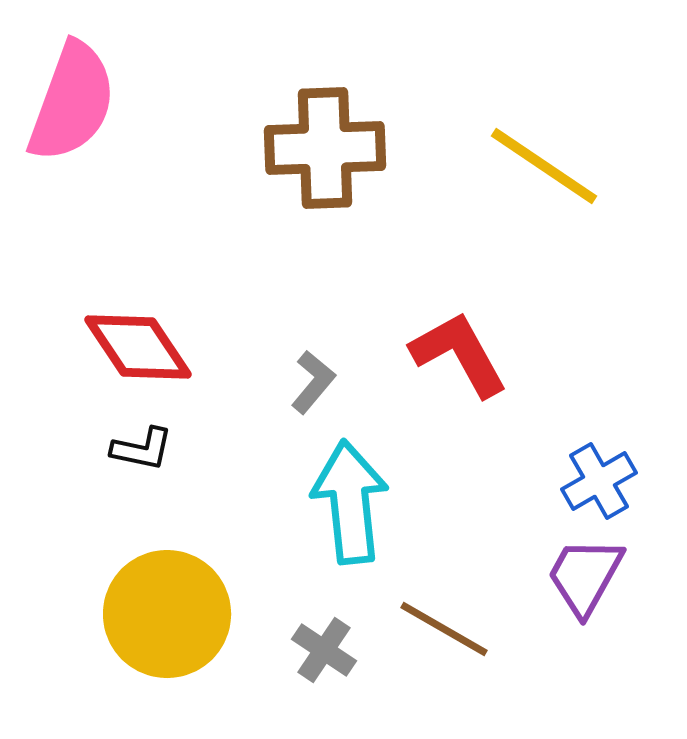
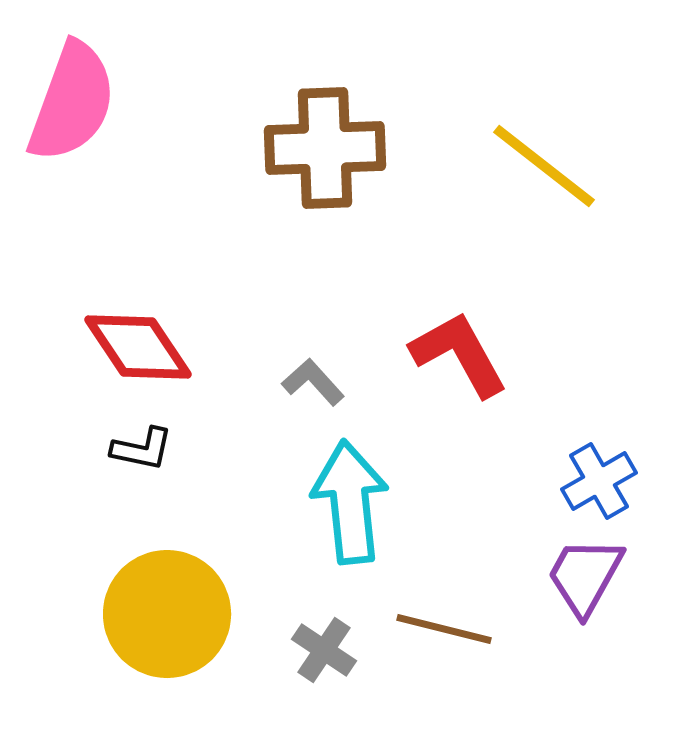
yellow line: rotated 4 degrees clockwise
gray L-shape: rotated 82 degrees counterclockwise
brown line: rotated 16 degrees counterclockwise
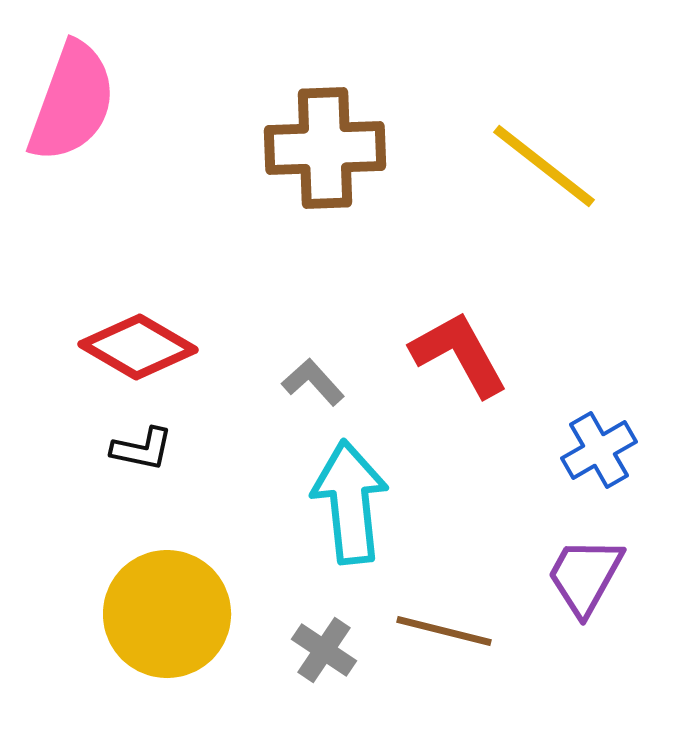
red diamond: rotated 26 degrees counterclockwise
blue cross: moved 31 px up
brown line: moved 2 px down
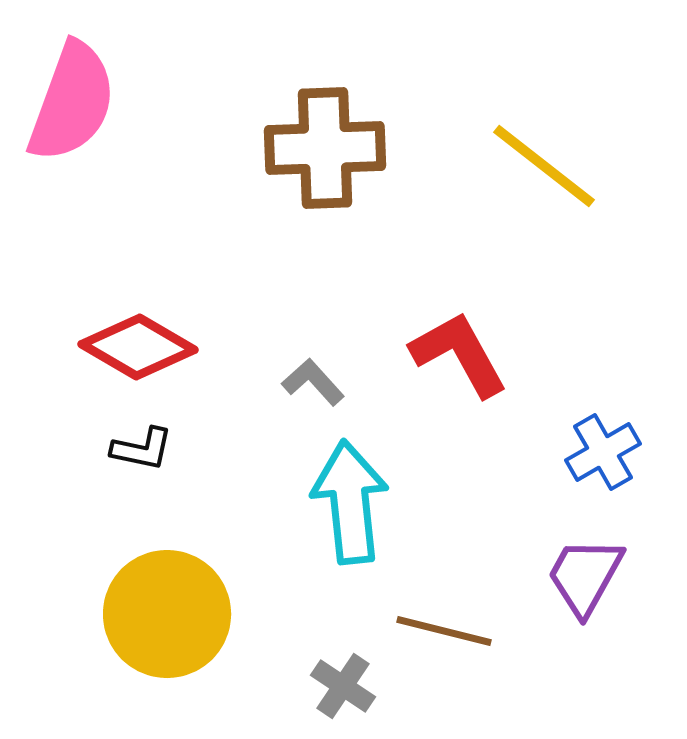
blue cross: moved 4 px right, 2 px down
gray cross: moved 19 px right, 36 px down
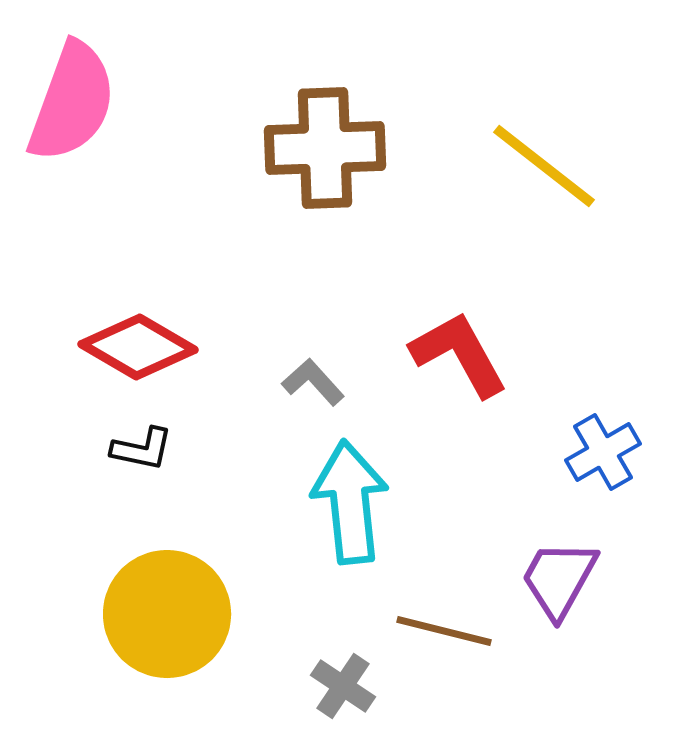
purple trapezoid: moved 26 px left, 3 px down
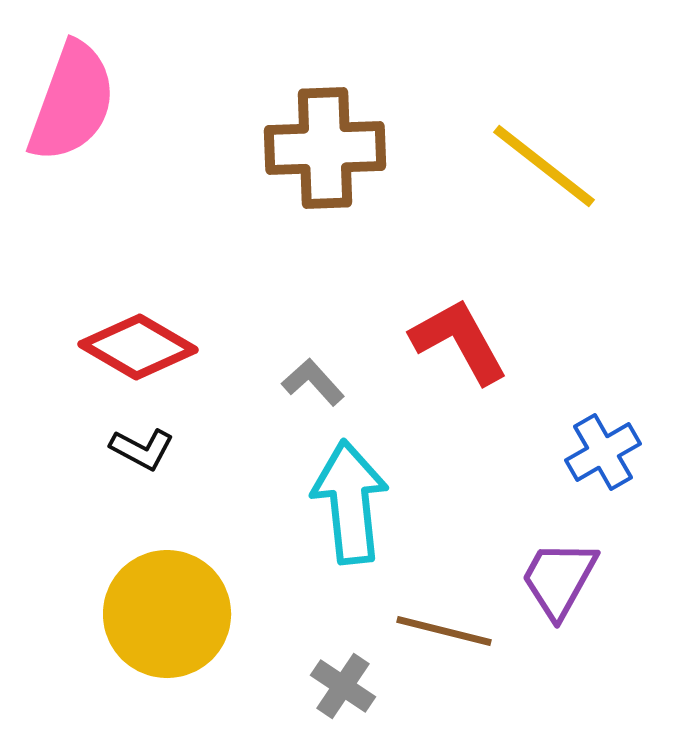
red L-shape: moved 13 px up
black L-shape: rotated 16 degrees clockwise
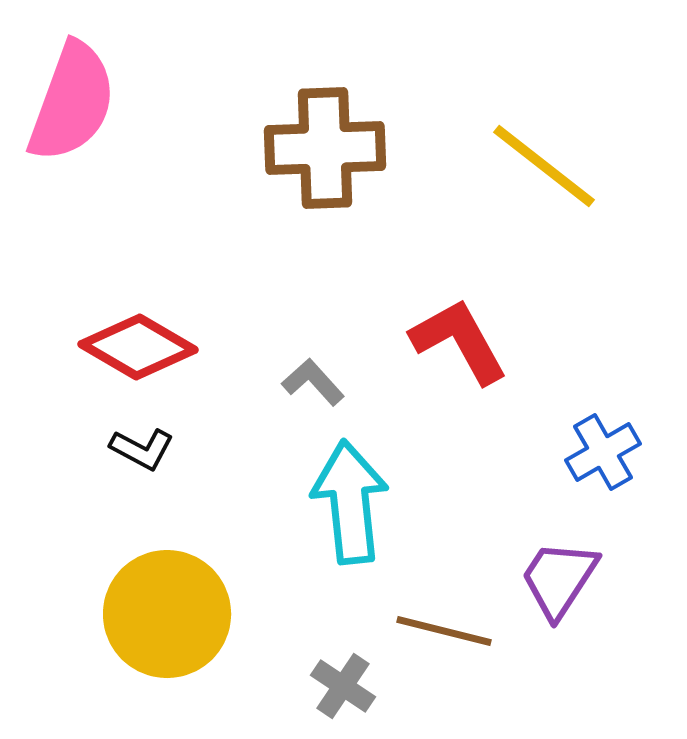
purple trapezoid: rotated 4 degrees clockwise
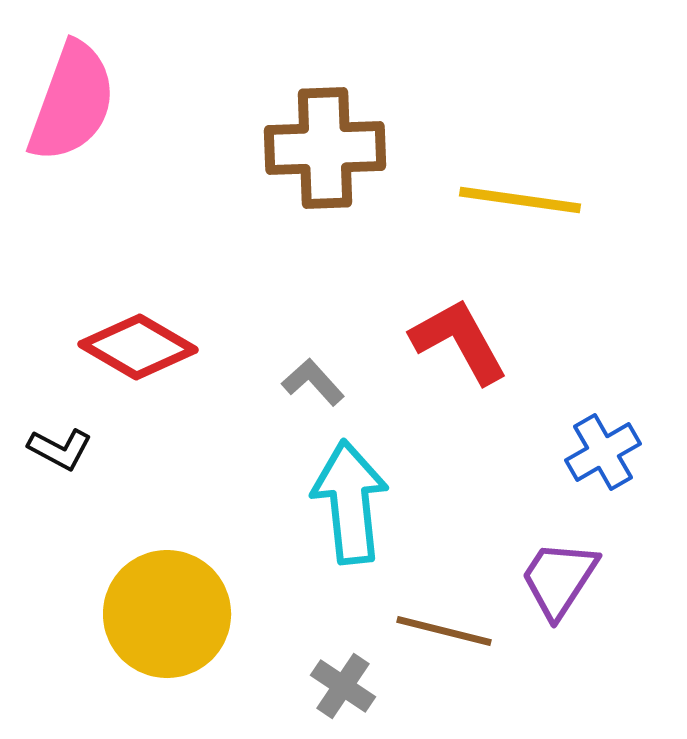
yellow line: moved 24 px left, 34 px down; rotated 30 degrees counterclockwise
black L-shape: moved 82 px left
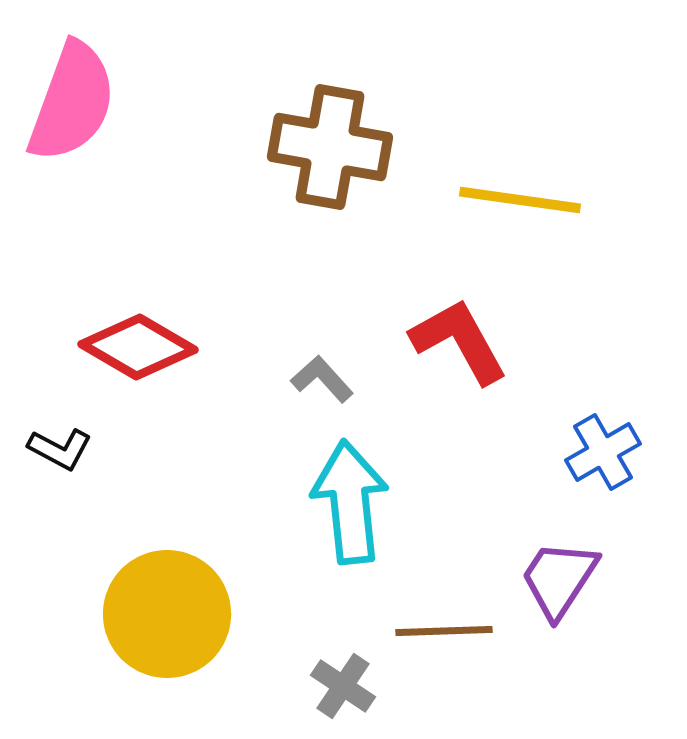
brown cross: moved 5 px right, 1 px up; rotated 12 degrees clockwise
gray L-shape: moved 9 px right, 3 px up
brown line: rotated 16 degrees counterclockwise
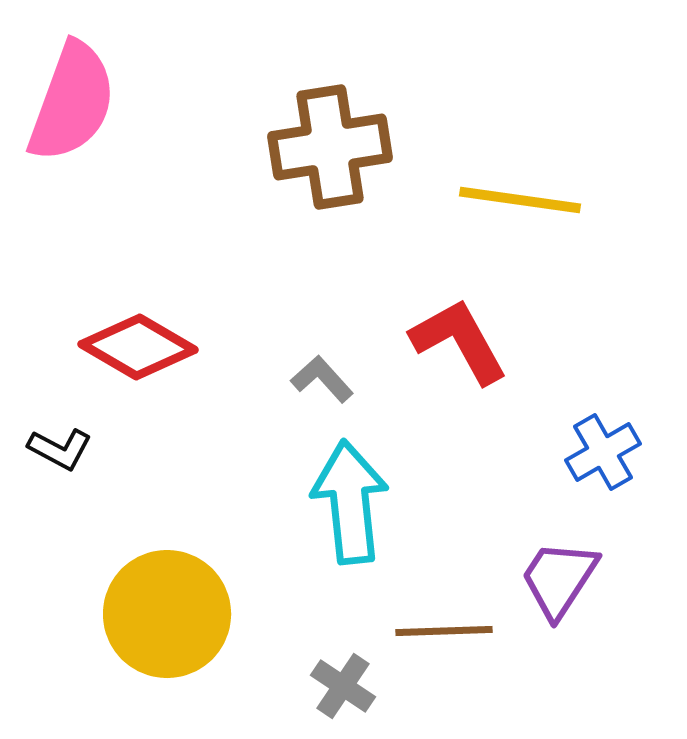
brown cross: rotated 19 degrees counterclockwise
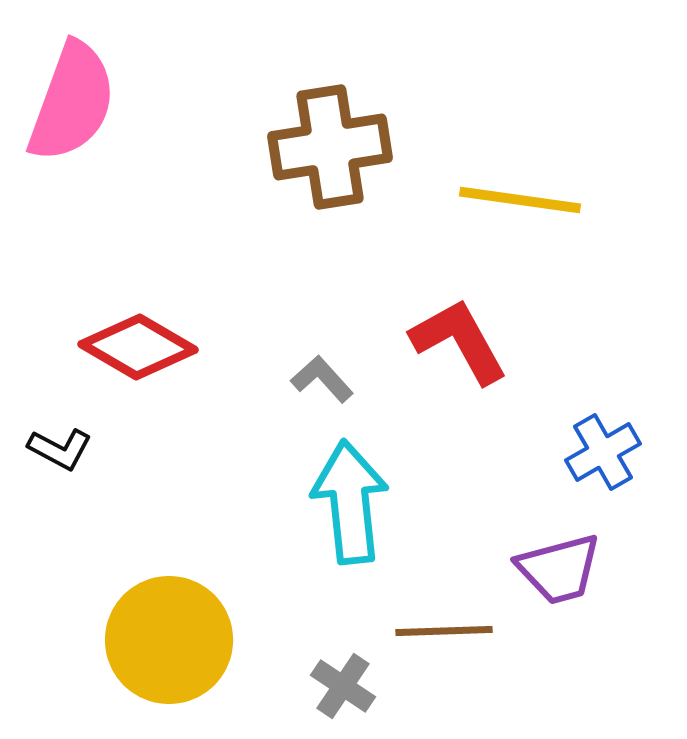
purple trapezoid: moved 10 px up; rotated 138 degrees counterclockwise
yellow circle: moved 2 px right, 26 px down
